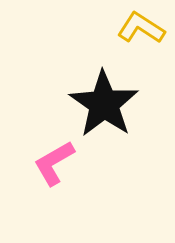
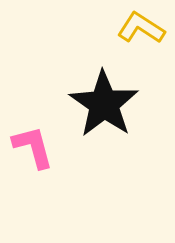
pink L-shape: moved 21 px left, 16 px up; rotated 105 degrees clockwise
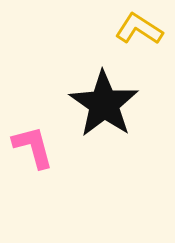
yellow L-shape: moved 2 px left, 1 px down
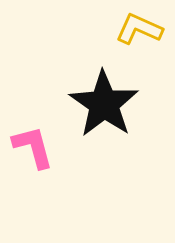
yellow L-shape: rotated 9 degrees counterclockwise
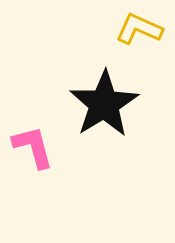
black star: rotated 6 degrees clockwise
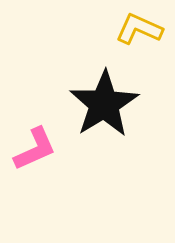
pink L-shape: moved 2 px right, 2 px down; rotated 81 degrees clockwise
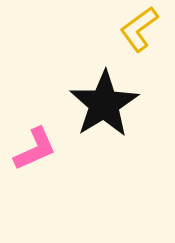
yellow L-shape: rotated 60 degrees counterclockwise
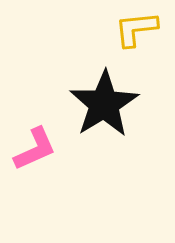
yellow L-shape: moved 3 px left; rotated 30 degrees clockwise
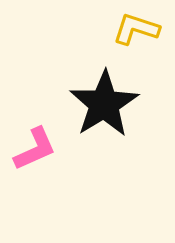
yellow L-shape: rotated 24 degrees clockwise
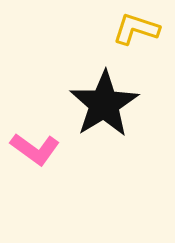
pink L-shape: rotated 60 degrees clockwise
